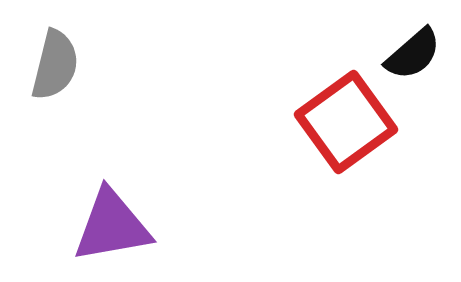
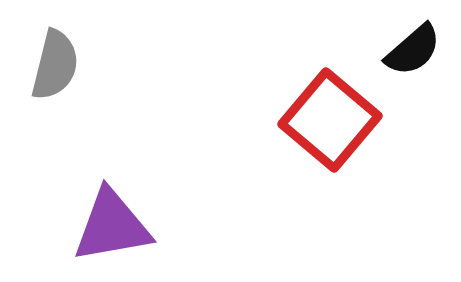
black semicircle: moved 4 px up
red square: moved 16 px left, 2 px up; rotated 14 degrees counterclockwise
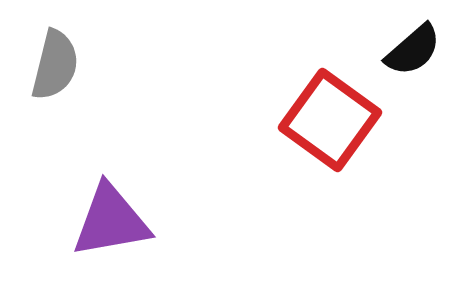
red square: rotated 4 degrees counterclockwise
purple triangle: moved 1 px left, 5 px up
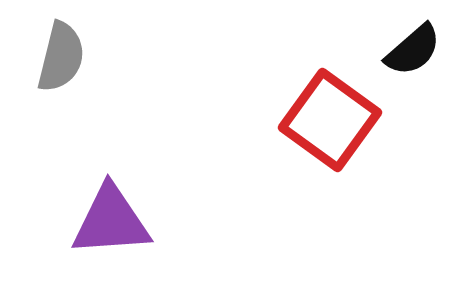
gray semicircle: moved 6 px right, 8 px up
purple triangle: rotated 6 degrees clockwise
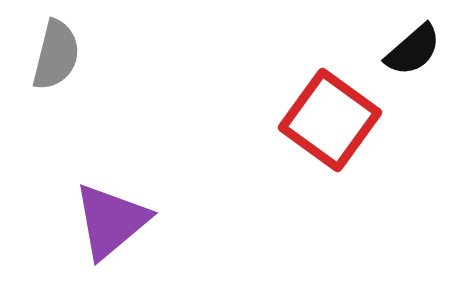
gray semicircle: moved 5 px left, 2 px up
purple triangle: rotated 36 degrees counterclockwise
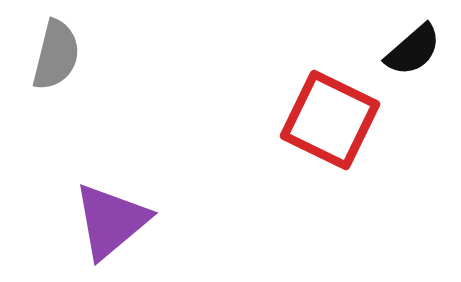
red square: rotated 10 degrees counterclockwise
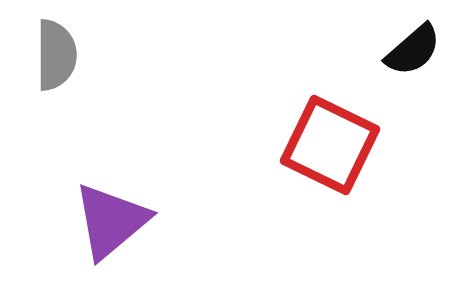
gray semicircle: rotated 14 degrees counterclockwise
red square: moved 25 px down
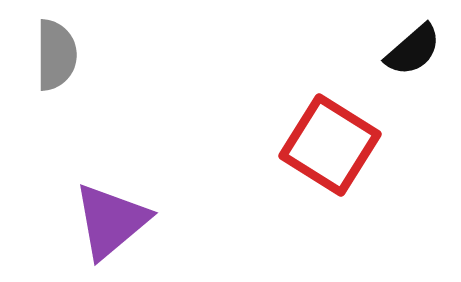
red square: rotated 6 degrees clockwise
